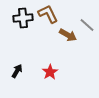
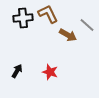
red star: rotated 21 degrees counterclockwise
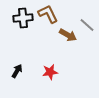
red star: rotated 28 degrees counterclockwise
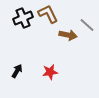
black cross: rotated 18 degrees counterclockwise
brown arrow: rotated 18 degrees counterclockwise
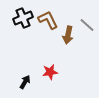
brown L-shape: moved 6 px down
brown arrow: rotated 90 degrees clockwise
black arrow: moved 8 px right, 11 px down
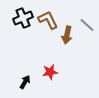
brown arrow: moved 1 px left
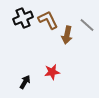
red star: moved 2 px right
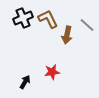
brown L-shape: moved 1 px up
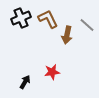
black cross: moved 2 px left
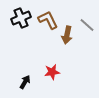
brown L-shape: moved 1 px down
